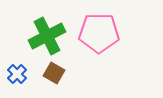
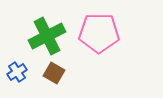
blue cross: moved 2 px up; rotated 12 degrees clockwise
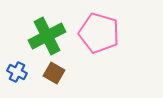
pink pentagon: rotated 15 degrees clockwise
blue cross: rotated 30 degrees counterclockwise
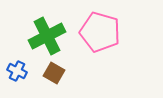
pink pentagon: moved 1 px right, 1 px up
blue cross: moved 1 px up
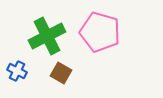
brown square: moved 7 px right
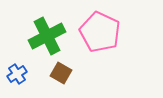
pink pentagon: rotated 9 degrees clockwise
blue cross: moved 3 px down; rotated 30 degrees clockwise
